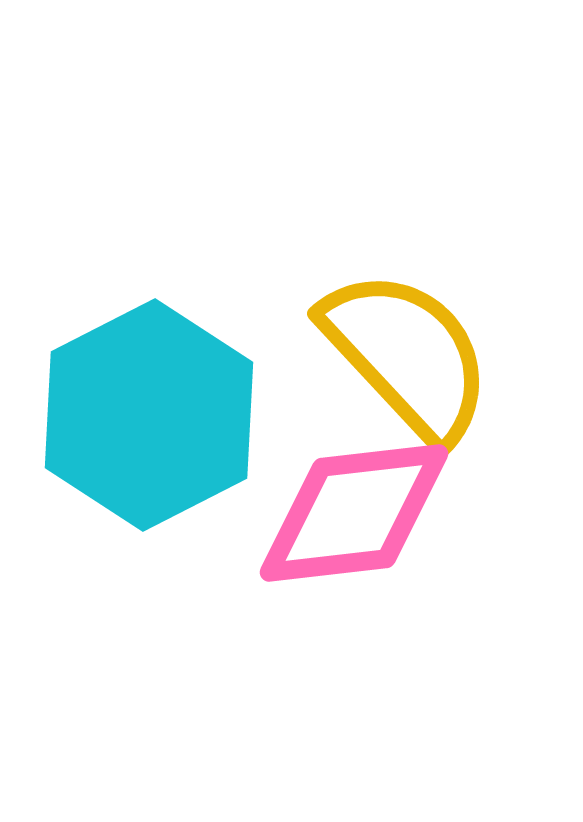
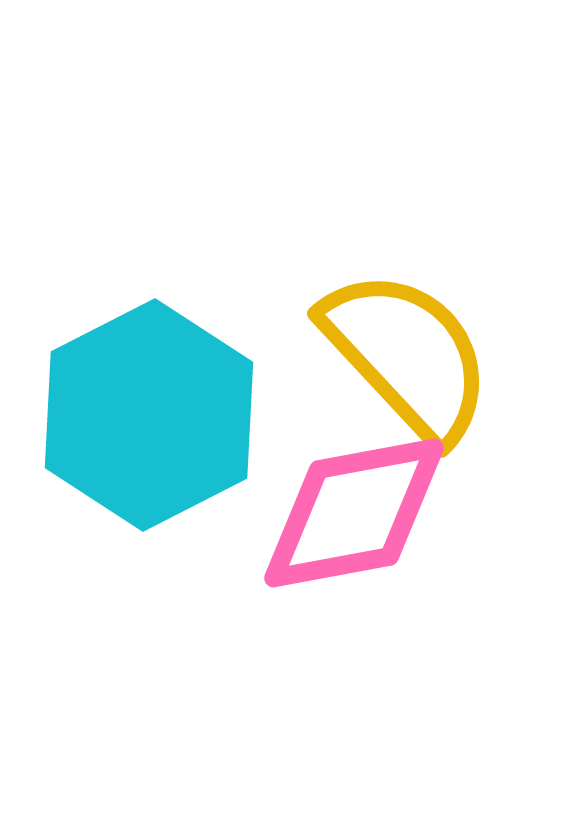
pink diamond: rotated 4 degrees counterclockwise
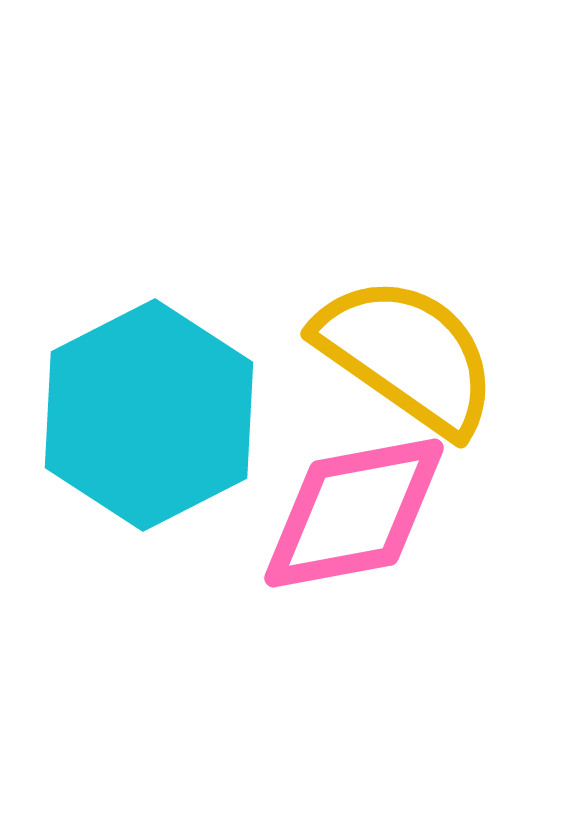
yellow semicircle: rotated 12 degrees counterclockwise
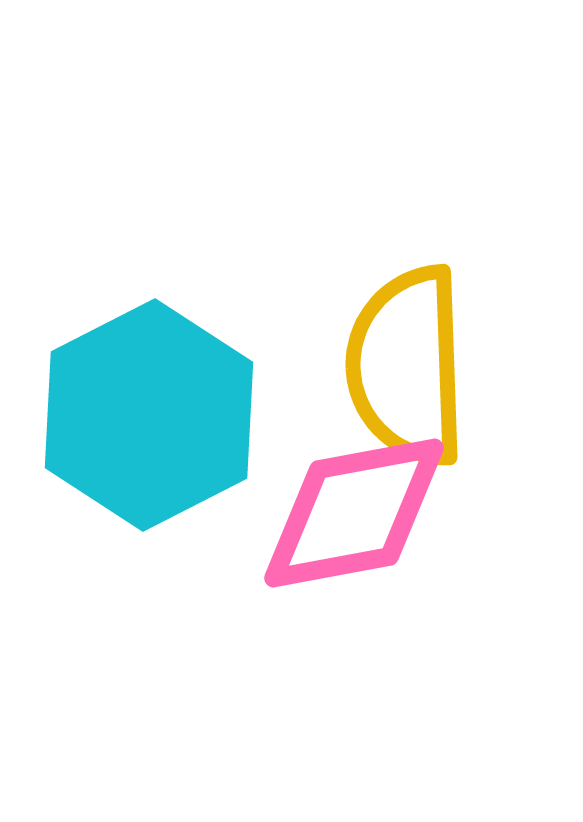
yellow semicircle: moved 11 px down; rotated 127 degrees counterclockwise
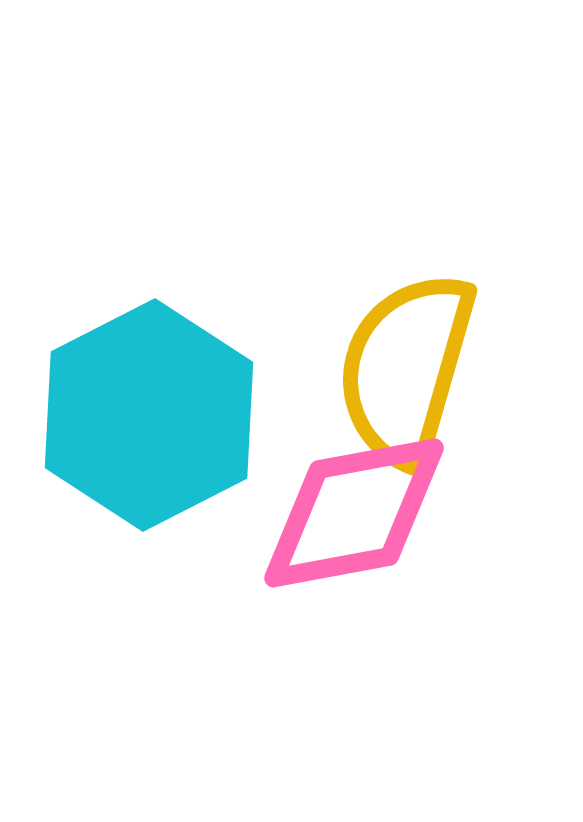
yellow semicircle: moved 1 px left, 3 px down; rotated 18 degrees clockwise
